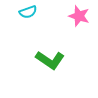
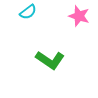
cyan semicircle: rotated 18 degrees counterclockwise
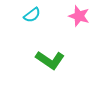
cyan semicircle: moved 4 px right, 3 px down
